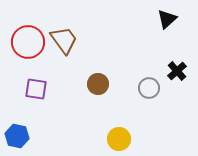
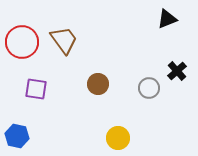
black triangle: rotated 20 degrees clockwise
red circle: moved 6 px left
yellow circle: moved 1 px left, 1 px up
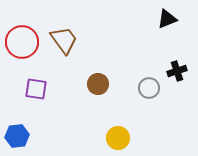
black cross: rotated 24 degrees clockwise
blue hexagon: rotated 20 degrees counterclockwise
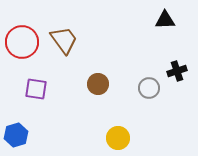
black triangle: moved 2 px left, 1 px down; rotated 20 degrees clockwise
blue hexagon: moved 1 px left, 1 px up; rotated 10 degrees counterclockwise
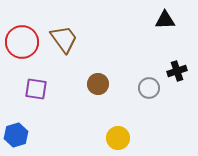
brown trapezoid: moved 1 px up
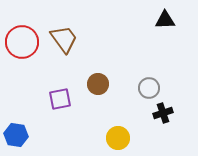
black cross: moved 14 px left, 42 px down
purple square: moved 24 px right, 10 px down; rotated 20 degrees counterclockwise
blue hexagon: rotated 25 degrees clockwise
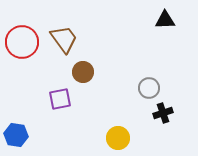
brown circle: moved 15 px left, 12 px up
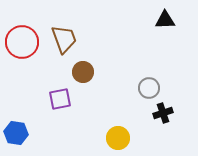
brown trapezoid: rotated 16 degrees clockwise
blue hexagon: moved 2 px up
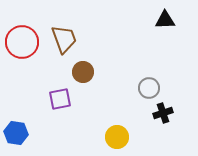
yellow circle: moved 1 px left, 1 px up
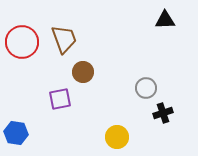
gray circle: moved 3 px left
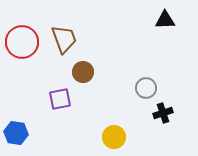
yellow circle: moved 3 px left
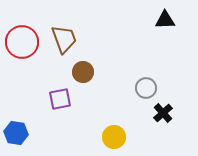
black cross: rotated 24 degrees counterclockwise
